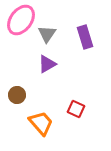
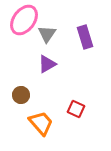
pink ellipse: moved 3 px right
brown circle: moved 4 px right
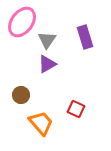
pink ellipse: moved 2 px left, 2 px down
gray triangle: moved 6 px down
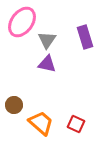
purple triangle: rotated 42 degrees clockwise
brown circle: moved 7 px left, 10 px down
red square: moved 15 px down
orange trapezoid: rotated 8 degrees counterclockwise
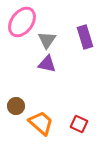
brown circle: moved 2 px right, 1 px down
red square: moved 3 px right
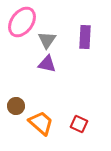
purple rectangle: rotated 20 degrees clockwise
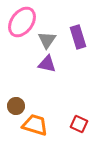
purple rectangle: moved 7 px left; rotated 20 degrees counterclockwise
orange trapezoid: moved 6 px left, 2 px down; rotated 24 degrees counterclockwise
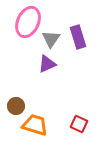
pink ellipse: moved 6 px right; rotated 12 degrees counterclockwise
gray triangle: moved 4 px right, 1 px up
purple triangle: rotated 36 degrees counterclockwise
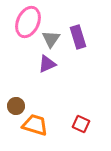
red square: moved 2 px right
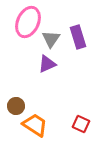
orange trapezoid: rotated 16 degrees clockwise
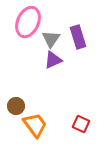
purple triangle: moved 6 px right, 4 px up
orange trapezoid: rotated 20 degrees clockwise
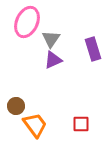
pink ellipse: moved 1 px left
purple rectangle: moved 15 px right, 12 px down
red square: rotated 24 degrees counterclockwise
